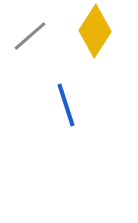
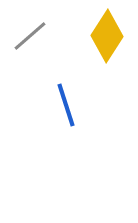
yellow diamond: moved 12 px right, 5 px down
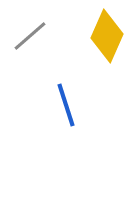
yellow diamond: rotated 9 degrees counterclockwise
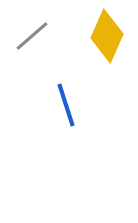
gray line: moved 2 px right
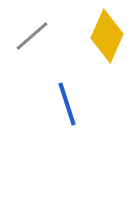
blue line: moved 1 px right, 1 px up
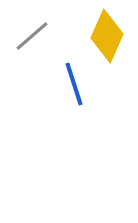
blue line: moved 7 px right, 20 px up
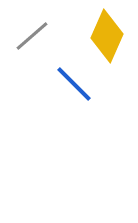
blue line: rotated 27 degrees counterclockwise
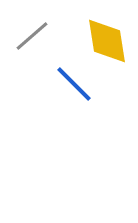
yellow diamond: moved 5 px down; rotated 33 degrees counterclockwise
